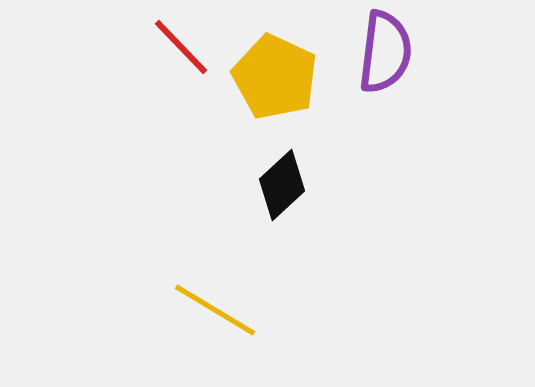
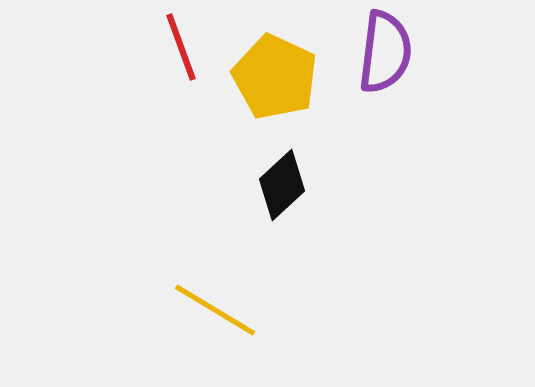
red line: rotated 24 degrees clockwise
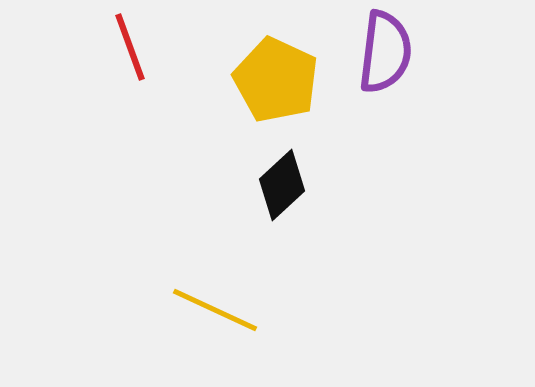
red line: moved 51 px left
yellow pentagon: moved 1 px right, 3 px down
yellow line: rotated 6 degrees counterclockwise
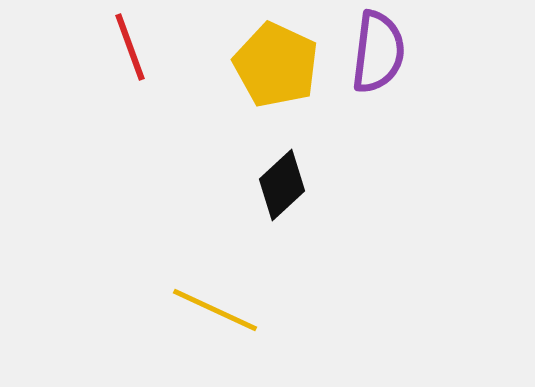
purple semicircle: moved 7 px left
yellow pentagon: moved 15 px up
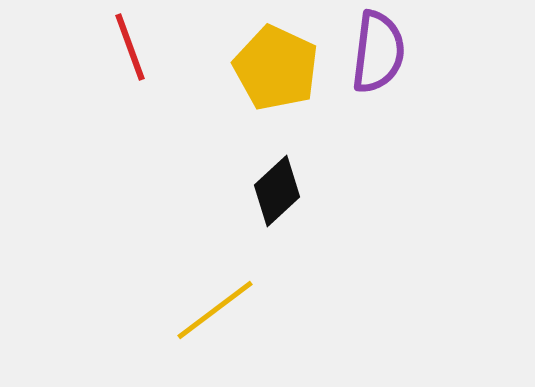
yellow pentagon: moved 3 px down
black diamond: moved 5 px left, 6 px down
yellow line: rotated 62 degrees counterclockwise
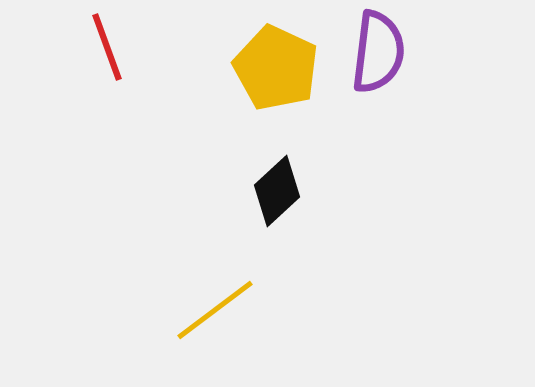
red line: moved 23 px left
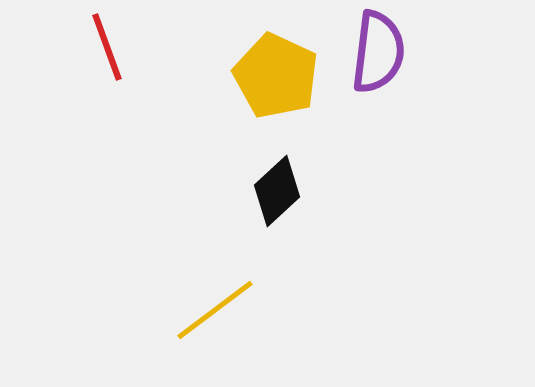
yellow pentagon: moved 8 px down
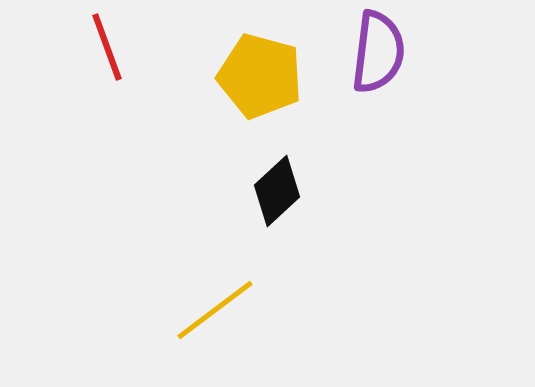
yellow pentagon: moved 16 px left; rotated 10 degrees counterclockwise
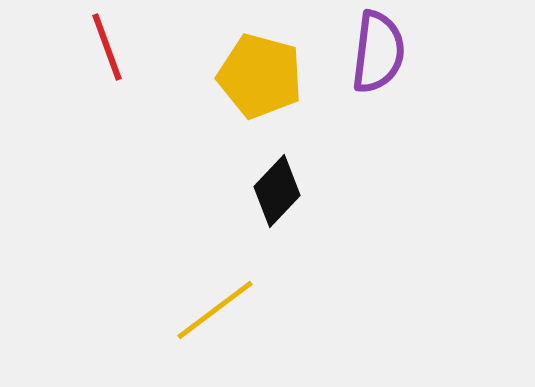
black diamond: rotated 4 degrees counterclockwise
